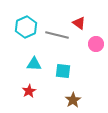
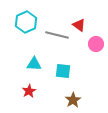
red triangle: moved 2 px down
cyan hexagon: moved 5 px up
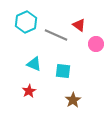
gray line: moved 1 px left; rotated 10 degrees clockwise
cyan triangle: rotated 21 degrees clockwise
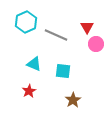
red triangle: moved 8 px right, 2 px down; rotated 24 degrees clockwise
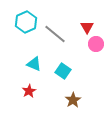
gray line: moved 1 px left, 1 px up; rotated 15 degrees clockwise
cyan square: rotated 28 degrees clockwise
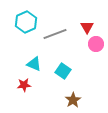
gray line: rotated 60 degrees counterclockwise
red star: moved 5 px left, 6 px up; rotated 24 degrees clockwise
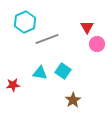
cyan hexagon: moved 1 px left
gray line: moved 8 px left, 5 px down
pink circle: moved 1 px right
cyan triangle: moved 6 px right, 9 px down; rotated 14 degrees counterclockwise
red star: moved 11 px left
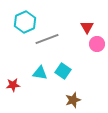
brown star: rotated 14 degrees clockwise
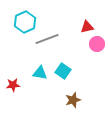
red triangle: rotated 48 degrees clockwise
